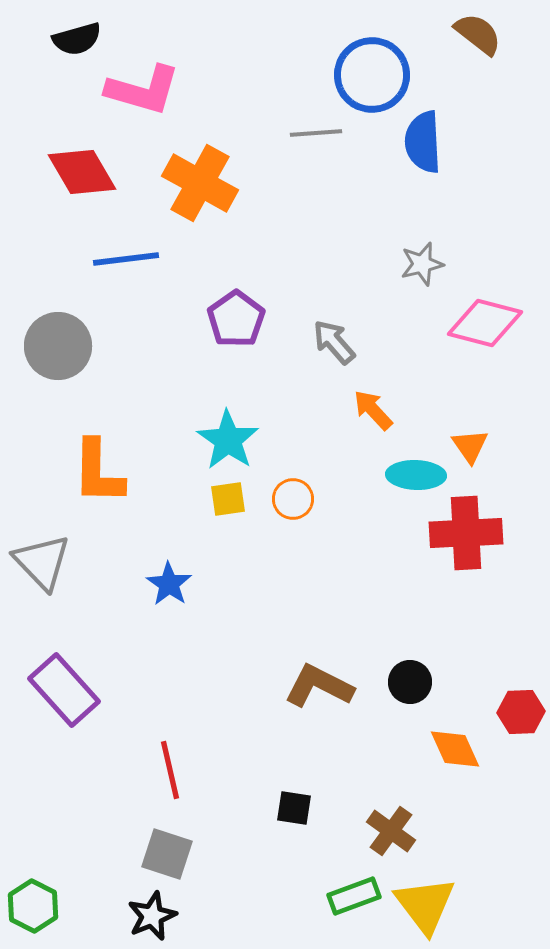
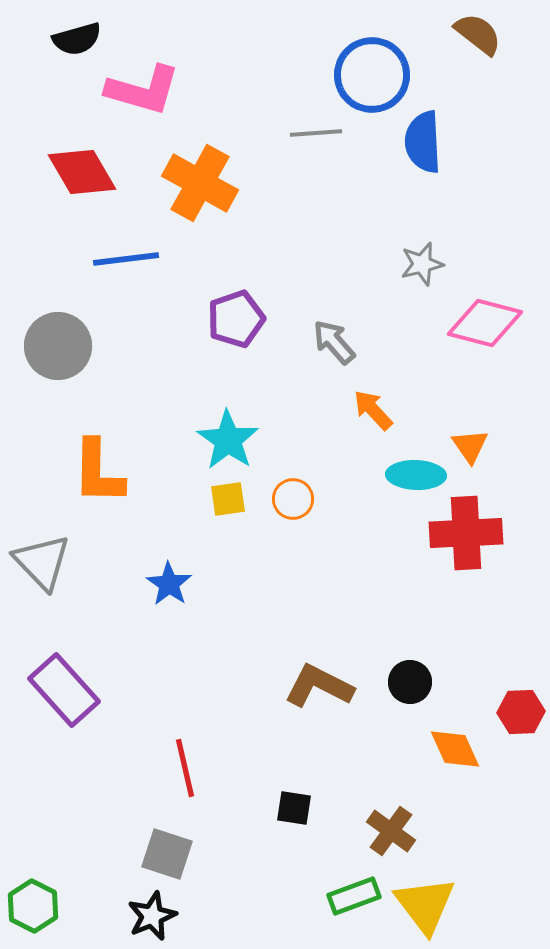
purple pentagon: rotated 16 degrees clockwise
red line: moved 15 px right, 2 px up
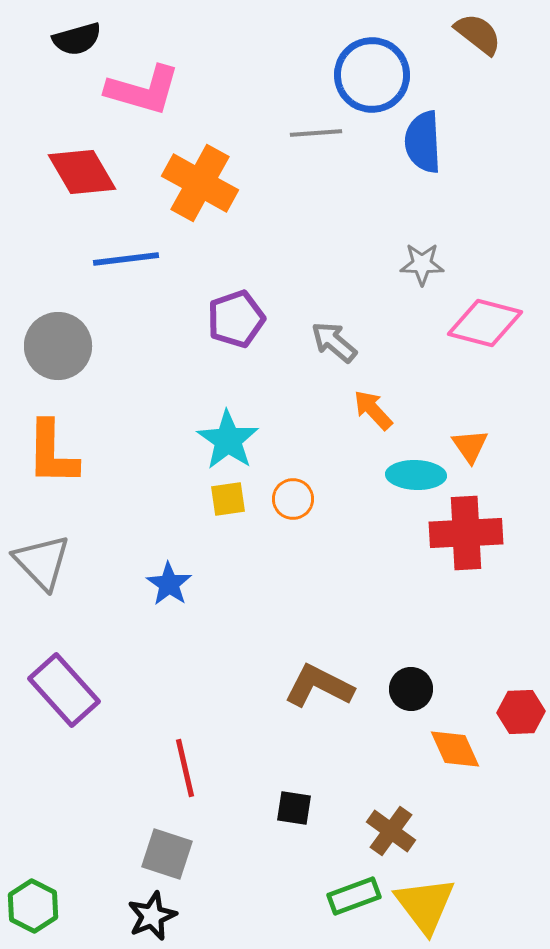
gray star: rotated 15 degrees clockwise
gray arrow: rotated 9 degrees counterclockwise
orange L-shape: moved 46 px left, 19 px up
black circle: moved 1 px right, 7 px down
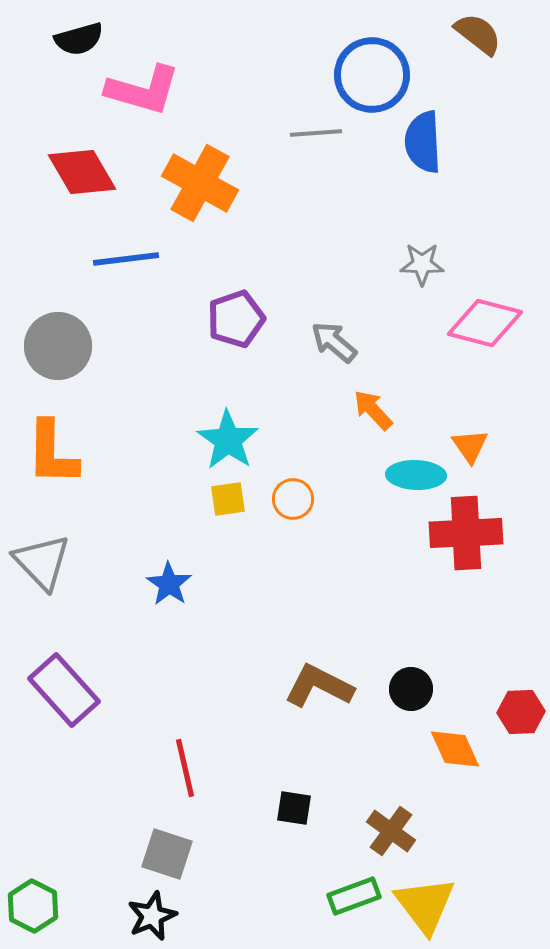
black semicircle: moved 2 px right
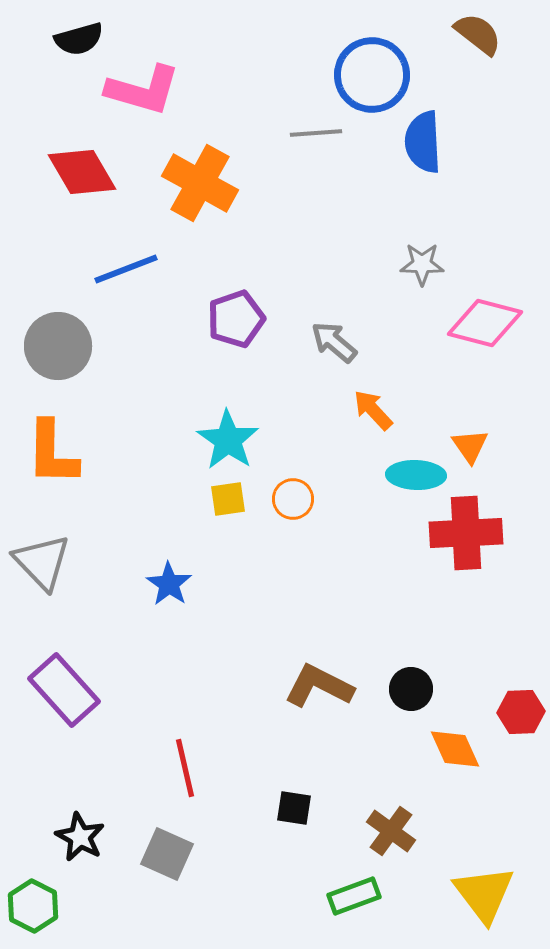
blue line: moved 10 px down; rotated 14 degrees counterclockwise
gray square: rotated 6 degrees clockwise
yellow triangle: moved 59 px right, 11 px up
black star: moved 72 px left, 79 px up; rotated 21 degrees counterclockwise
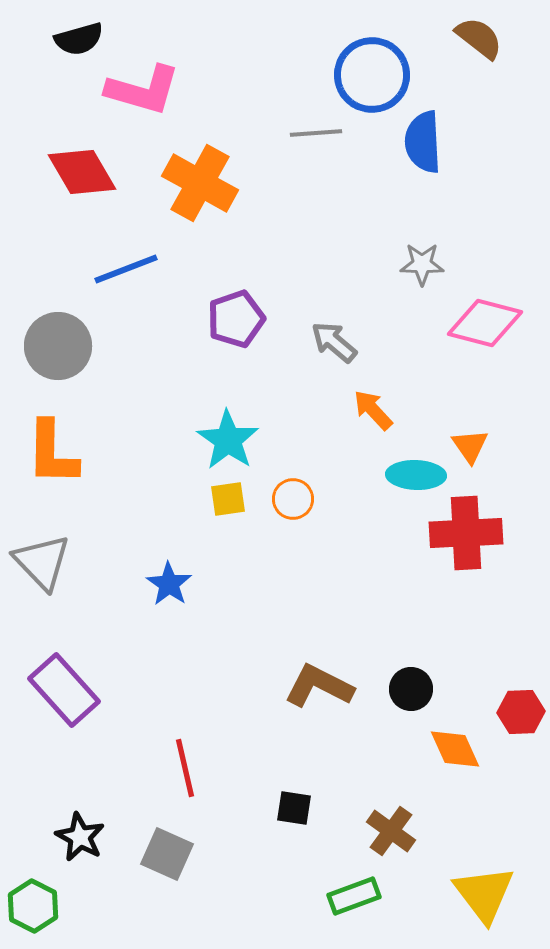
brown semicircle: moved 1 px right, 4 px down
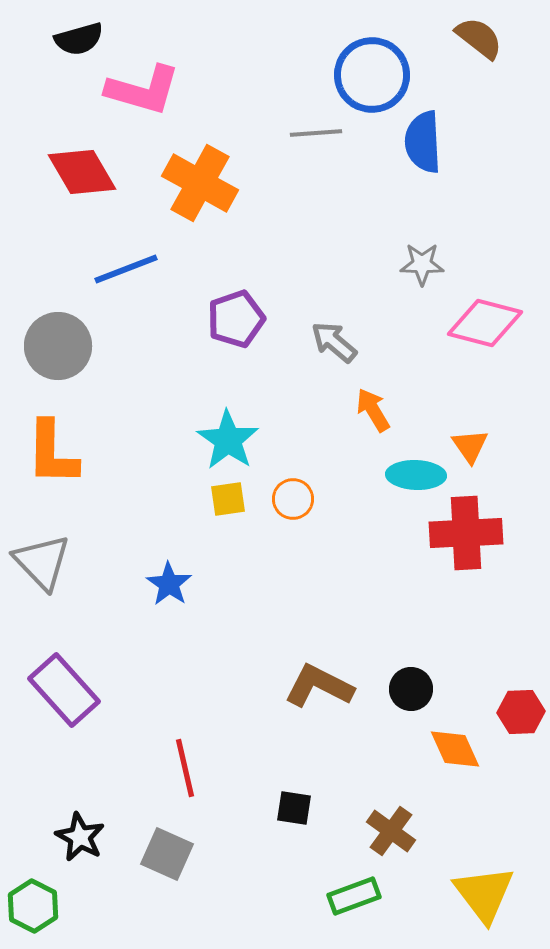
orange arrow: rotated 12 degrees clockwise
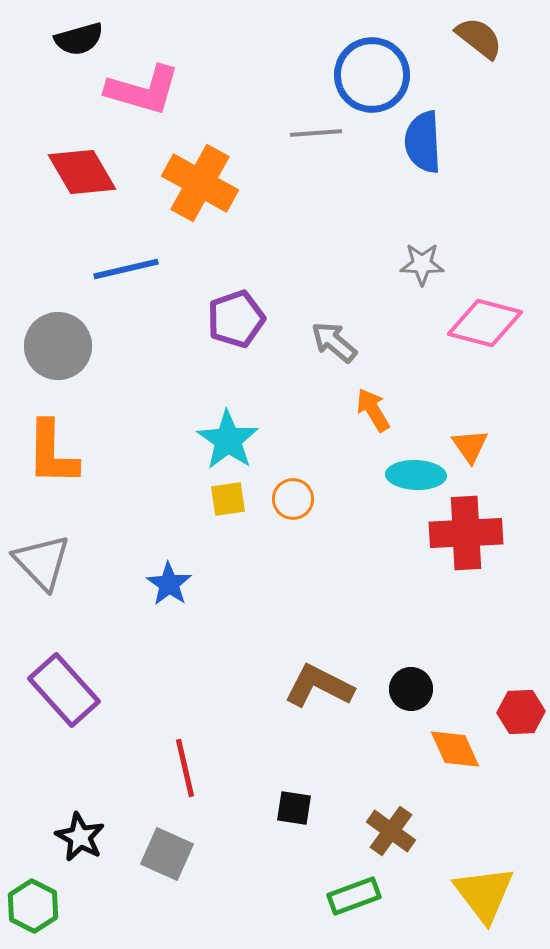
blue line: rotated 8 degrees clockwise
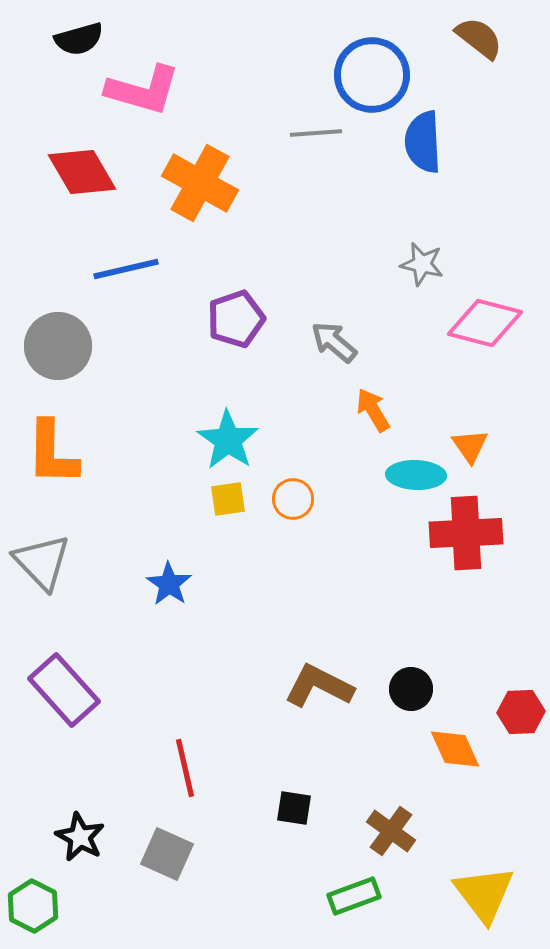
gray star: rotated 12 degrees clockwise
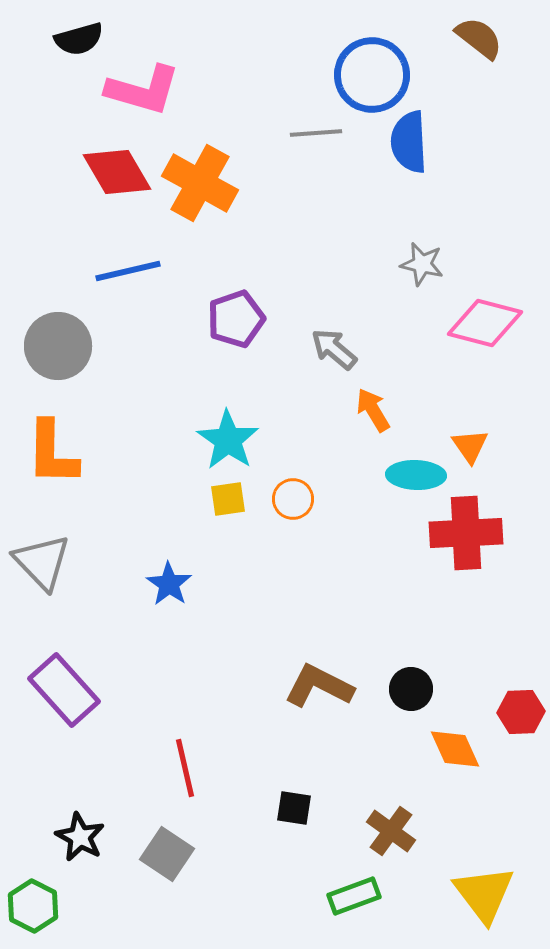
blue semicircle: moved 14 px left
red diamond: moved 35 px right
blue line: moved 2 px right, 2 px down
gray arrow: moved 7 px down
gray square: rotated 10 degrees clockwise
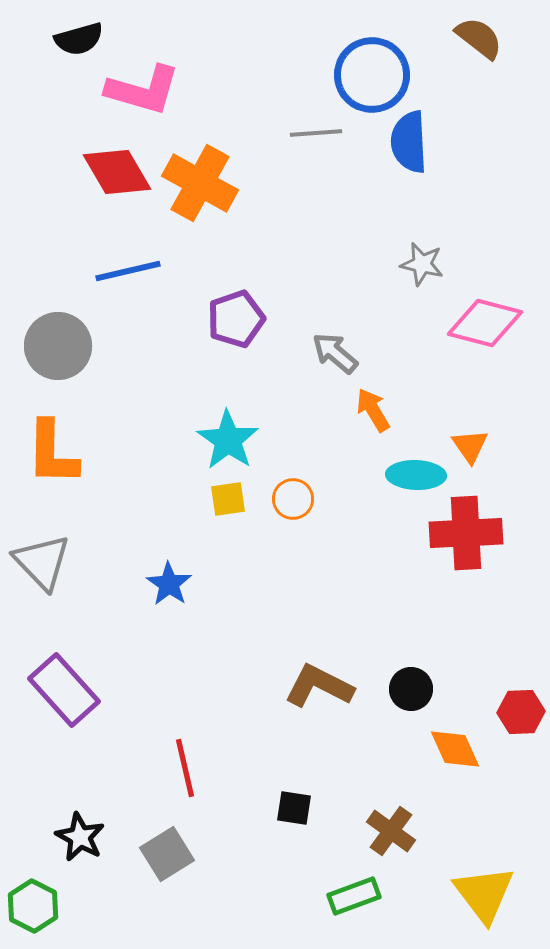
gray arrow: moved 1 px right, 4 px down
gray square: rotated 24 degrees clockwise
